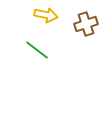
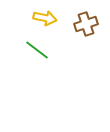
yellow arrow: moved 1 px left, 3 px down
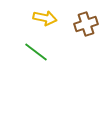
green line: moved 1 px left, 2 px down
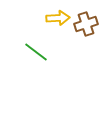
yellow arrow: moved 13 px right; rotated 15 degrees counterclockwise
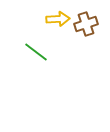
yellow arrow: moved 1 px down
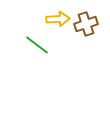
green line: moved 1 px right, 7 px up
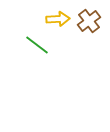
brown cross: moved 3 px right, 3 px up; rotated 20 degrees counterclockwise
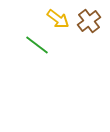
yellow arrow: rotated 40 degrees clockwise
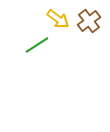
green line: rotated 70 degrees counterclockwise
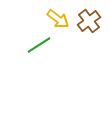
green line: moved 2 px right
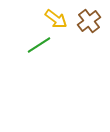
yellow arrow: moved 2 px left
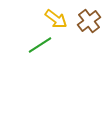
green line: moved 1 px right
